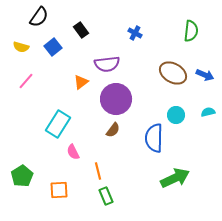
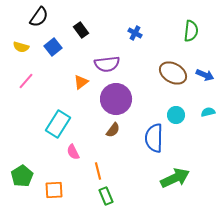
orange square: moved 5 px left
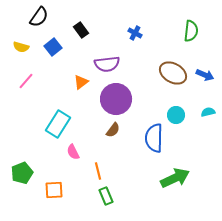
green pentagon: moved 3 px up; rotated 10 degrees clockwise
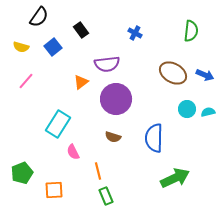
cyan circle: moved 11 px right, 6 px up
brown semicircle: moved 7 px down; rotated 70 degrees clockwise
